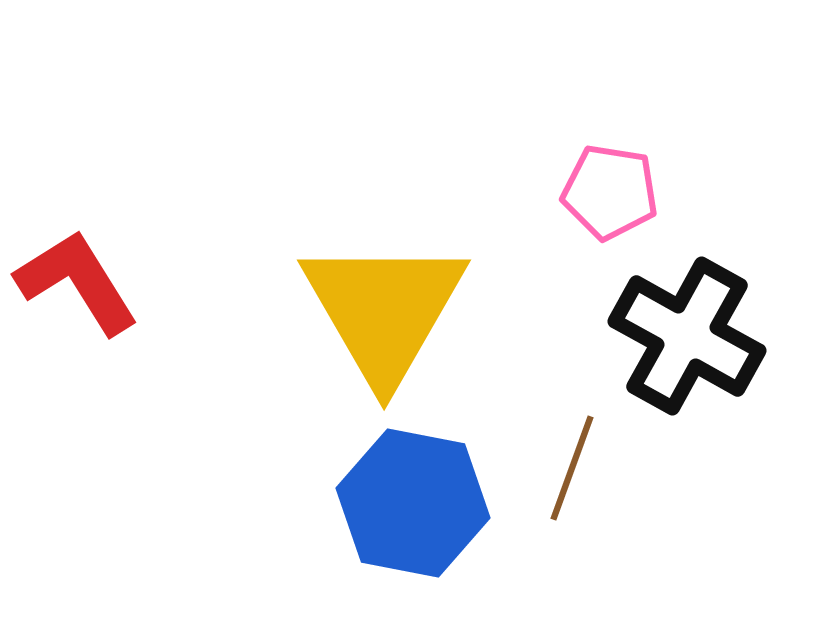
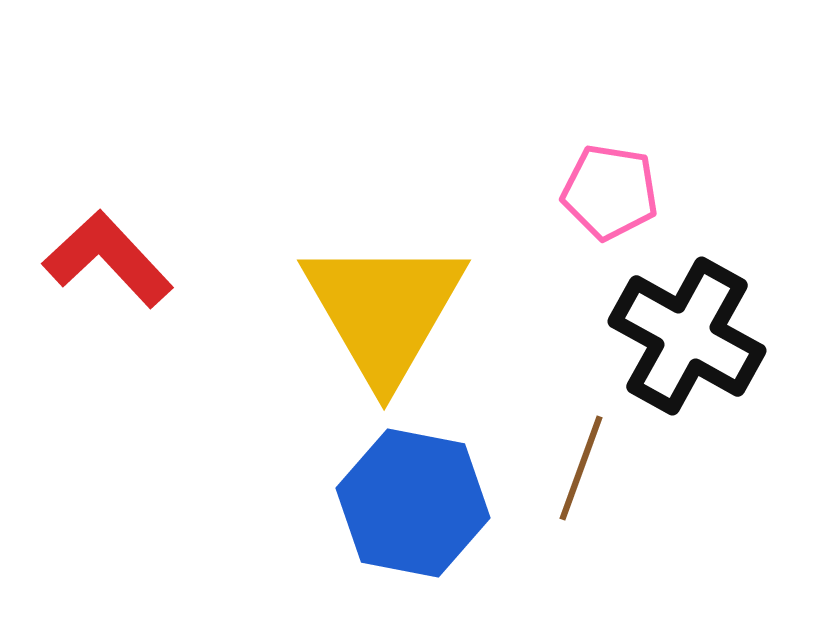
red L-shape: moved 31 px right, 23 px up; rotated 11 degrees counterclockwise
brown line: moved 9 px right
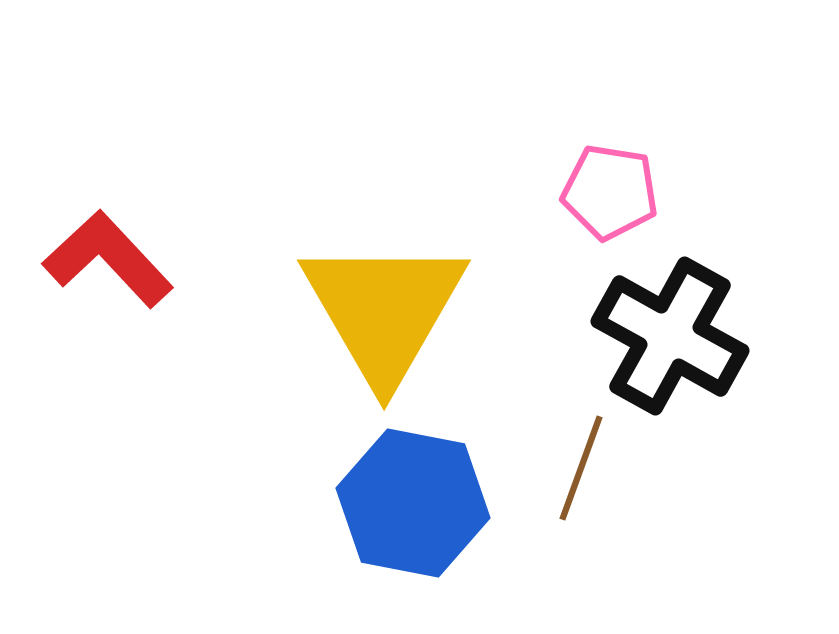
black cross: moved 17 px left
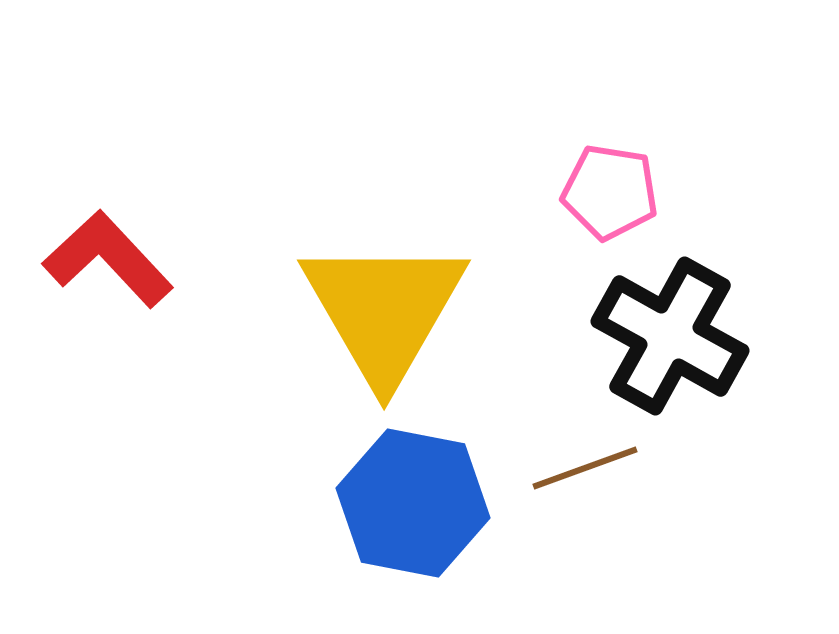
brown line: moved 4 px right; rotated 50 degrees clockwise
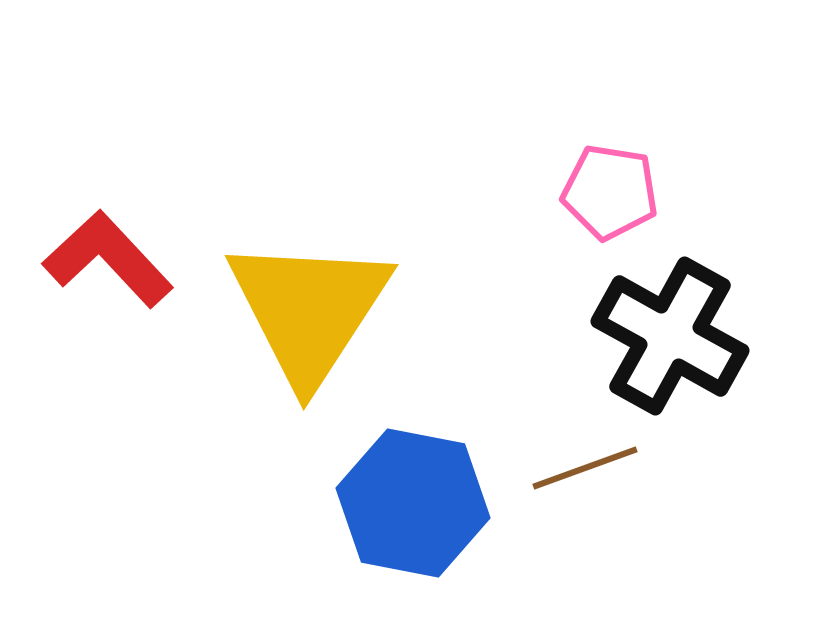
yellow triangle: moved 75 px left; rotated 3 degrees clockwise
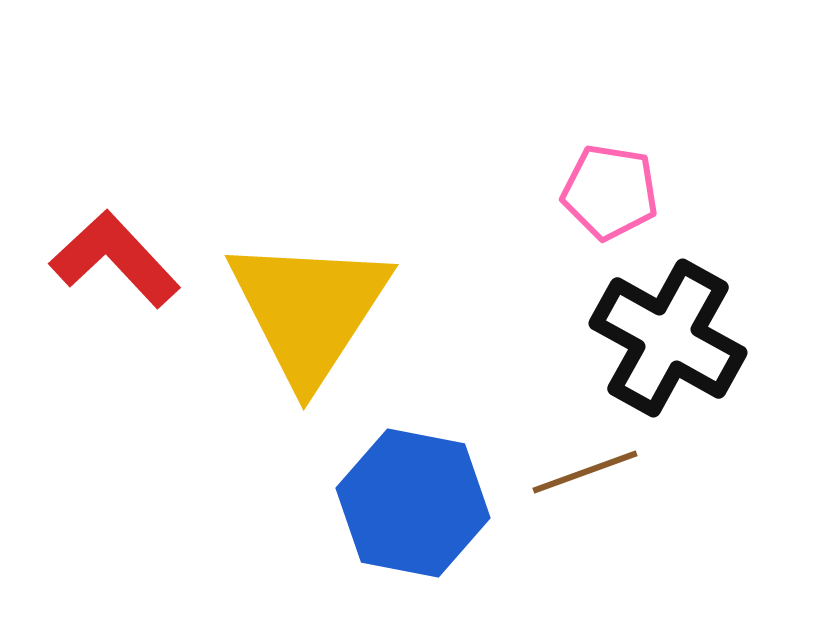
red L-shape: moved 7 px right
black cross: moved 2 px left, 2 px down
brown line: moved 4 px down
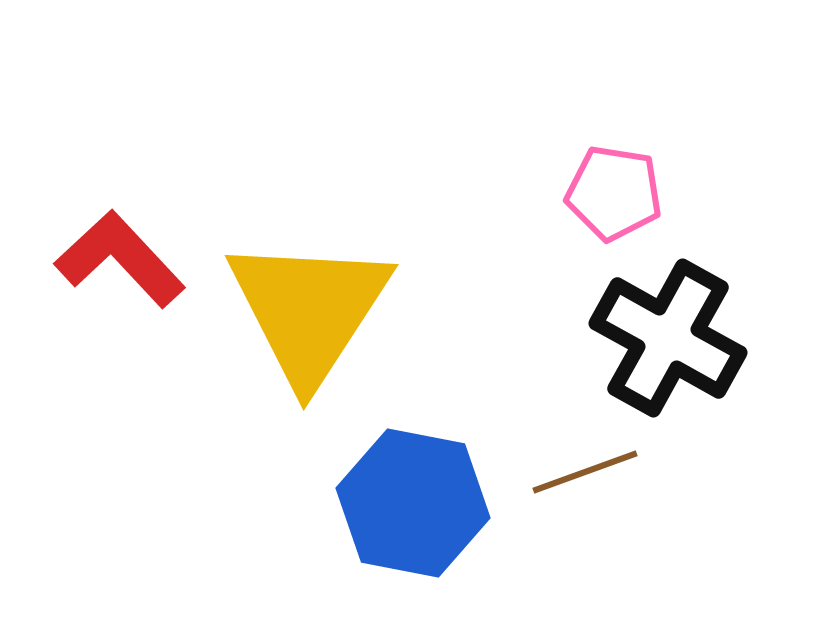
pink pentagon: moved 4 px right, 1 px down
red L-shape: moved 5 px right
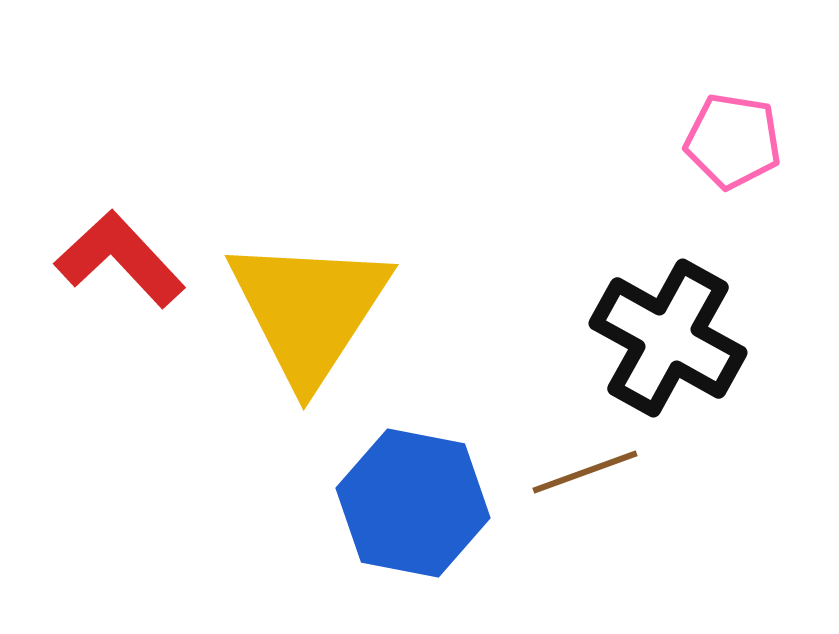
pink pentagon: moved 119 px right, 52 px up
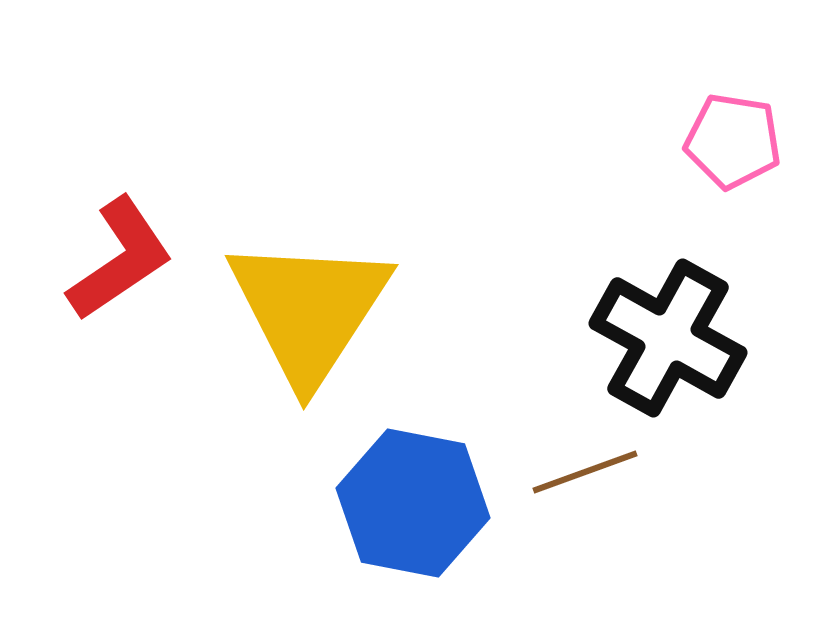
red L-shape: rotated 99 degrees clockwise
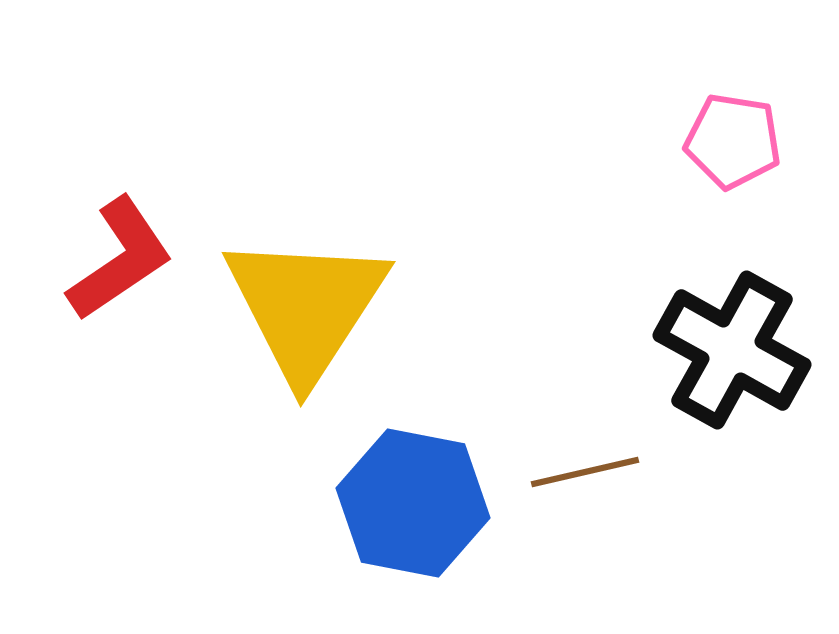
yellow triangle: moved 3 px left, 3 px up
black cross: moved 64 px right, 12 px down
brown line: rotated 7 degrees clockwise
